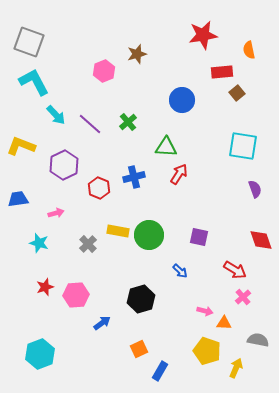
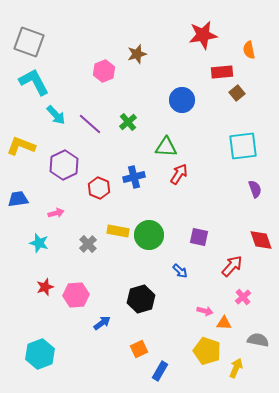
cyan square at (243, 146): rotated 16 degrees counterclockwise
red arrow at (235, 270): moved 3 px left, 4 px up; rotated 80 degrees counterclockwise
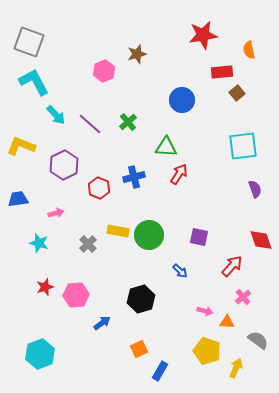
orange triangle at (224, 323): moved 3 px right, 1 px up
gray semicircle at (258, 340): rotated 25 degrees clockwise
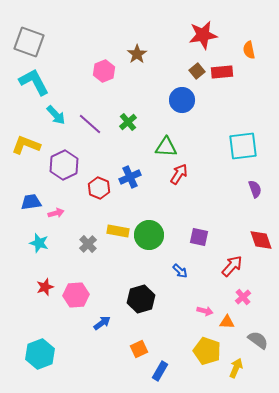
brown star at (137, 54): rotated 18 degrees counterclockwise
brown square at (237, 93): moved 40 px left, 22 px up
yellow L-shape at (21, 146): moved 5 px right, 1 px up
blue cross at (134, 177): moved 4 px left; rotated 10 degrees counterclockwise
blue trapezoid at (18, 199): moved 13 px right, 3 px down
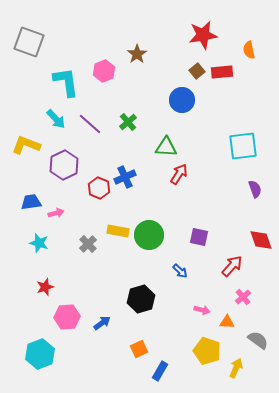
cyan L-shape at (34, 82): moved 32 px right; rotated 20 degrees clockwise
cyan arrow at (56, 115): moved 4 px down
blue cross at (130, 177): moved 5 px left
pink hexagon at (76, 295): moved 9 px left, 22 px down
pink arrow at (205, 311): moved 3 px left, 1 px up
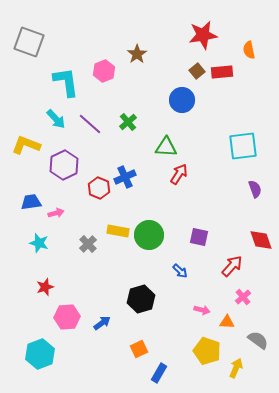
blue rectangle at (160, 371): moved 1 px left, 2 px down
